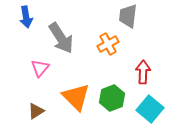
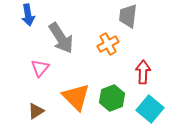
blue arrow: moved 2 px right, 2 px up
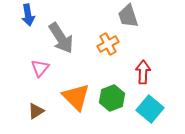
gray trapezoid: rotated 25 degrees counterclockwise
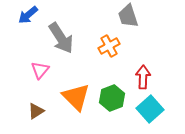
blue arrow: rotated 60 degrees clockwise
orange cross: moved 1 px right, 2 px down
pink triangle: moved 2 px down
red arrow: moved 5 px down
cyan square: rotated 8 degrees clockwise
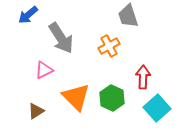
pink triangle: moved 4 px right; rotated 24 degrees clockwise
green hexagon: rotated 15 degrees counterclockwise
cyan square: moved 7 px right, 1 px up
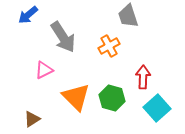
gray arrow: moved 2 px right, 1 px up
green hexagon: rotated 10 degrees counterclockwise
brown triangle: moved 4 px left, 8 px down
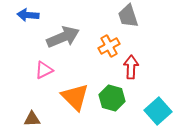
blue arrow: rotated 45 degrees clockwise
gray arrow: rotated 80 degrees counterclockwise
red arrow: moved 12 px left, 10 px up
orange triangle: moved 1 px left
cyan square: moved 1 px right, 3 px down
brown triangle: rotated 30 degrees clockwise
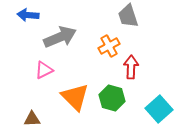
gray arrow: moved 3 px left
cyan square: moved 1 px right, 2 px up
